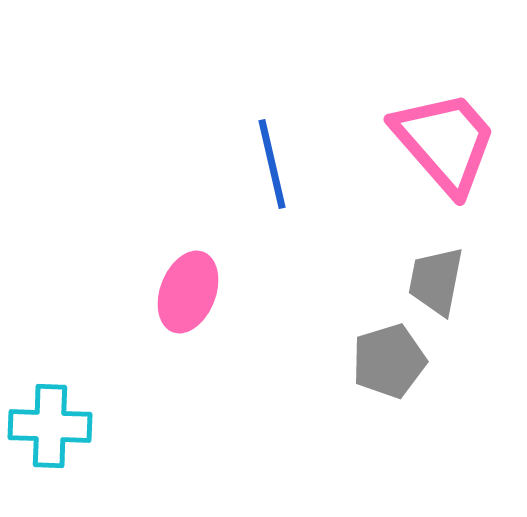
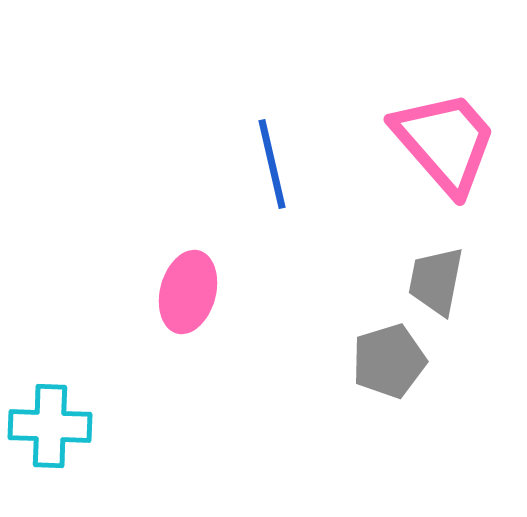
pink ellipse: rotated 6 degrees counterclockwise
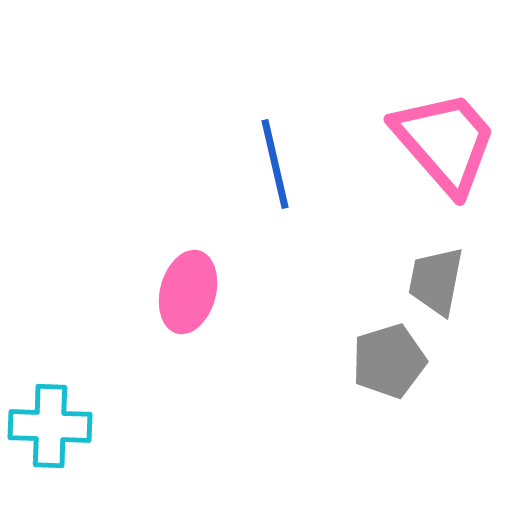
blue line: moved 3 px right
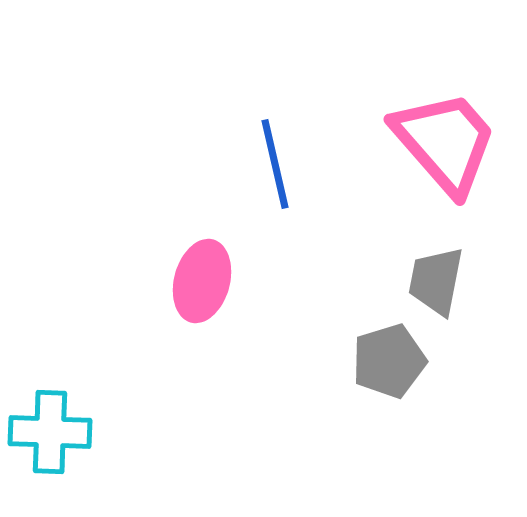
pink ellipse: moved 14 px right, 11 px up
cyan cross: moved 6 px down
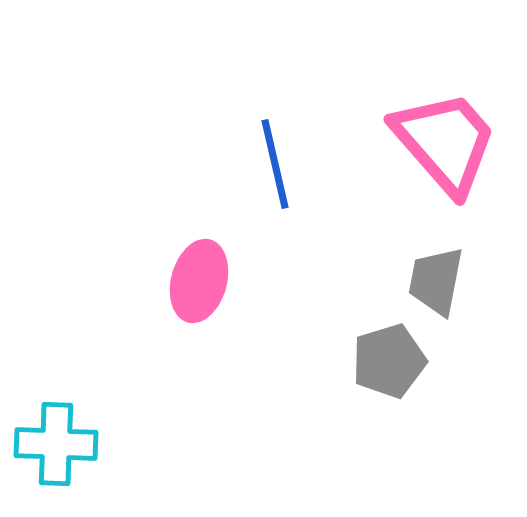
pink ellipse: moved 3 px left
cyan cross: moved 6 px right, 12 px down
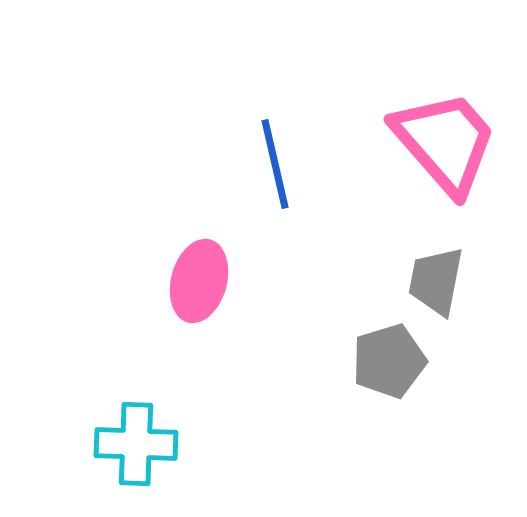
cyan cross: moved 80 px right
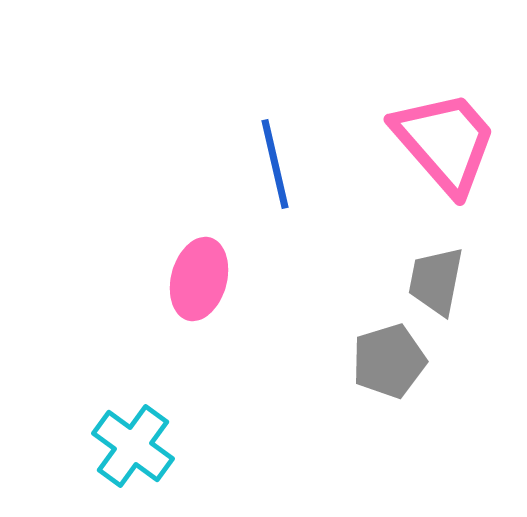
pink ellipse: moved 2 px up
cyan cross: moved 3 px left, 2 px down; rotated 34 degrees clockwise
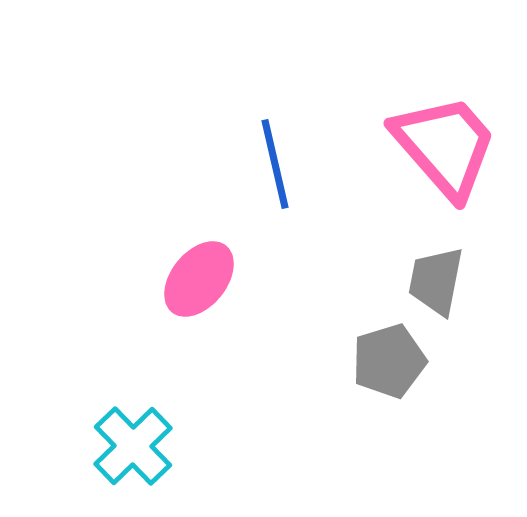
pink trapezoid: moved 4 px down
pink ellipse: rotated 24 degrees clockwise
cyan cross: rotated 10 degrees clockwise
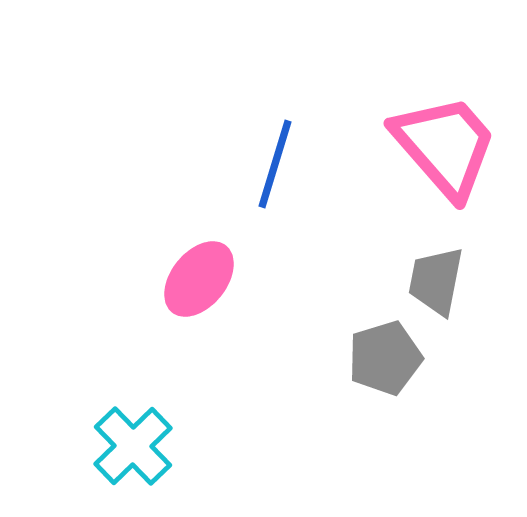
blue line: rotated 30 degrees clockwise
gray pentagon: moved 4 px left, 3 px up
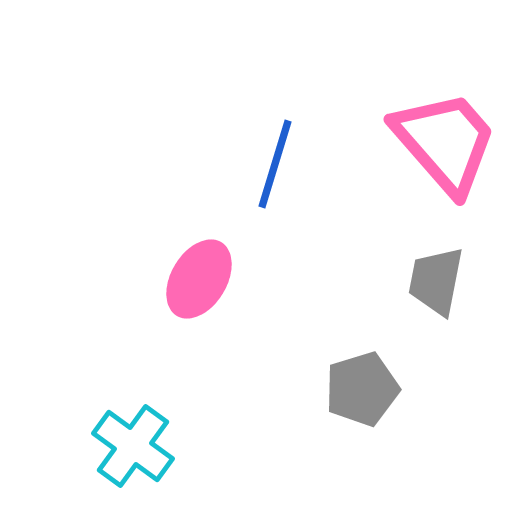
pink trapezoid: moved 4 px up
pink ellipse: rotated 8 degrees counterclockwise
gray pentagon: moved 23 px left, 31 px down
cyan cross: rotated 10 degrees counterclockwise
